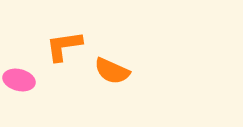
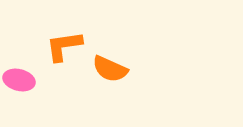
orange semicircle: moved 2 px left, 2 px up
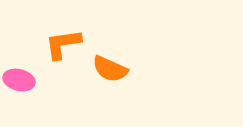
orange L-shape: moved 1 px left, 2 px up
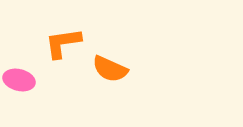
orange L-shape: moved 1 px up
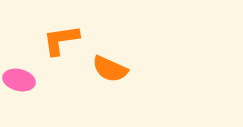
orange L-shape: moved 2 px left, 3 px up
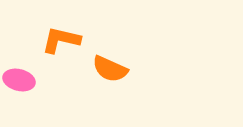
orange L-shape: rotated 21 degrees clockwise
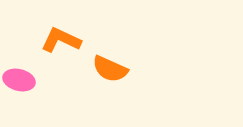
orange L-shape: rotated 12 degrees clockwise
